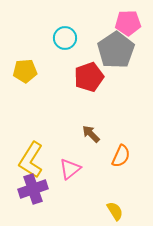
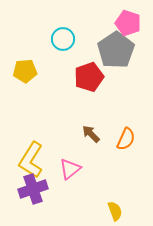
pink pentagon: rotated 20 degrees clockwise
cyan circle: moved 2 px left, 1 px down
orange semicircle: moved 5 px right, 17 px up
yellow semicircle: rotated 12 degrees clockwise
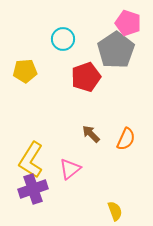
red pentagon: moved 3 px left
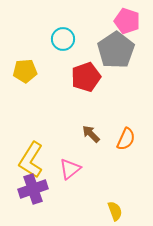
pink pentagon: moved 1 px left, 2 px up
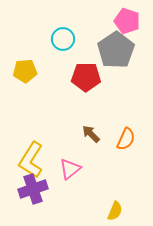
red pentagon: rotated 20 degrees clockwise
yellow semicircle: rotated 42 degrees clockwise
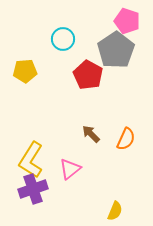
red pentagon: moved 2 px right, 2 px up; rotated 28 degrees clockwise
